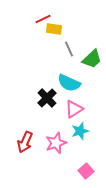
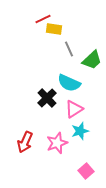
green trapezoid: moved 1 px down
pink star: moved 1 px right
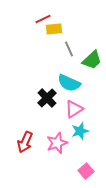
yellow rectangle: rotated 14 degrees counterclockwise
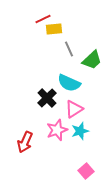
pink star: moved 13 px up
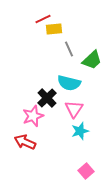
cyan semicircle: rotated 10 degrees counterclockwise
pink triangle: rotated 24 degrees counterclockwise
pink star: moved 24 px left, 14 px up
red arrow: rotated 90 degrees clockwise
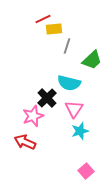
gray line: moved 2 px left, 3 px up; rotated 42 degrees clockwise
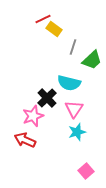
yellow rectangle: rotated 42 degrees clockwise
gray line: moved 6 px right, 1 px down
cyan star: moved 3 px left, 1 px down
red arrow: moved 2 px up
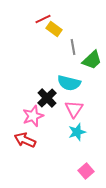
gray line: rotated 28 degrees counterclockwise
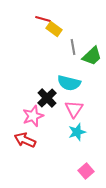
red line: rotated 42 degrees clockwise
green trapezoid: moved 4 px up
